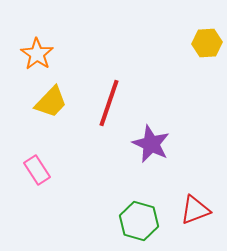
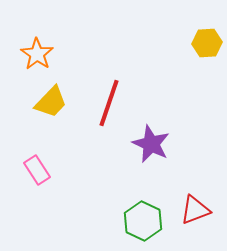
green hexagon: moved 4 px right; rotated 9 degrees clockwise
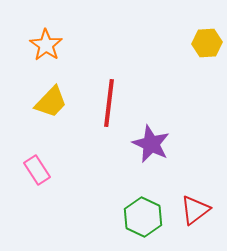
orange star: moved 9 px right, 9 px up
red line: rotated 12 degrees counterclockwise
red triangle: rotated 16 degrees counterclockwise
green hexagon: moved 4 px up
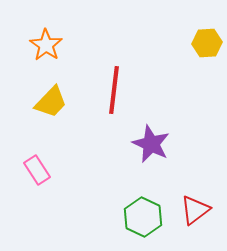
red line: moved 5 px right, 13 px up
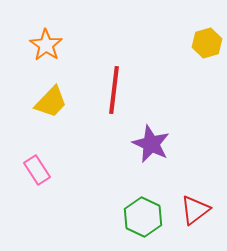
yellow hexagon: rotated 12 degrees counterclockwise
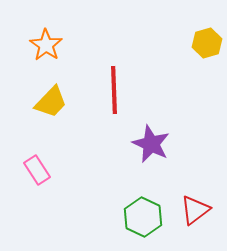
red line: rotated 9 degrees counterclockwise
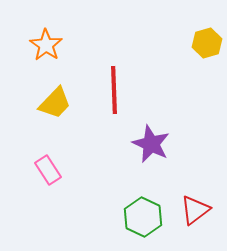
yellow trapezoid: moved 4 px right, 1 px down
pink rectangle: moved 11 px right
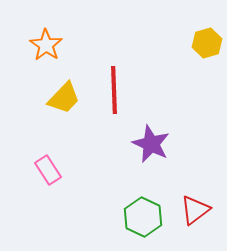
yellow trapezoid: moved 9 px right, 5 px up
